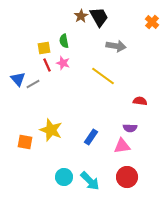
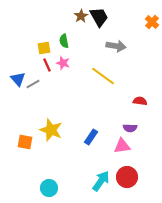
cyan circle: moved 15 px left, 11 px down
cyan arrow: moved 11 px right; rotated 100 degrees counterclockwise
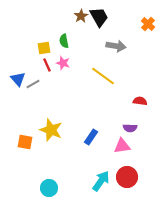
orange cross: moved 4 px left, 2 px down
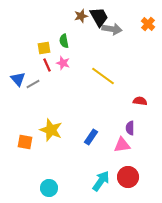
brown star: rotated 16 degrees clockwise
gray arrow: moved 4 px left, 17 px up
purple semicircle: rotated 88 degrees clockwise
pink triangle: moved 1 px up
red circle: moved 1 px right
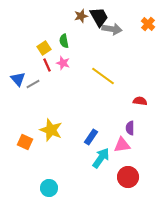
yellow square: rotated 24 degrees counterclockwise
orange square: rotated 14 degrees clockwise
cyan arrow: moved 23 px up
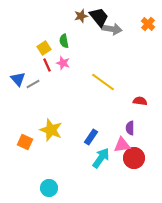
black trapezoid: rotated 10 degrees counterclockwise
yellow line: moved 6 px down
red circle: moved 6 px right, 19 px up
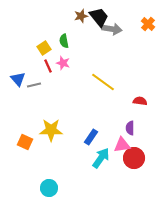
red line: moved 1 px right, 1 px down
gray line: moved 1 px right, 1 px down; rotated 16 degrees clockwise
yellow star: rotated 20 degrees counterclockwise
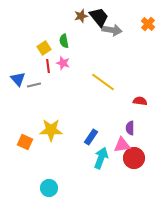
gray arrow: moved 1 px down
red line: rotated 16 degrees clockwise
cyan arrow: rotated 15 degrees counterclockwise
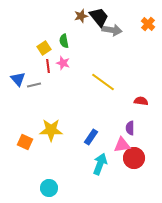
red semicircle: moved 1 px right
cyan arrow: moved 1 px left, 6 px down
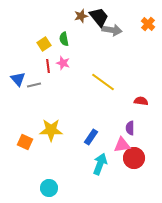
green semicircle: moved 2 px up
yellow square: moved 4 px up
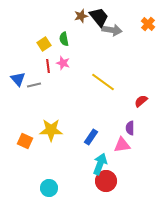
red semicircle: rotated 48 degrees counterclockwise
orange square: moved 1 px up
red circle: moved 28 px left, 23 px down
